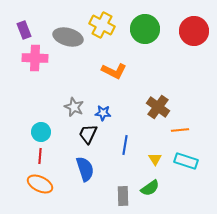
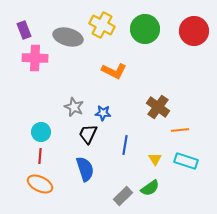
gray rectangle: rotated 48 degrees clockwise
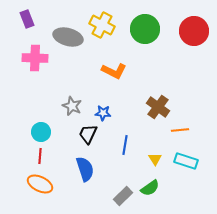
purple rectangle: moved 3 px right, 11 px up
gray star: moved 2 px left, 1 px up
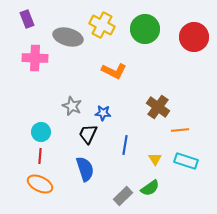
red circle: moved 6 px down
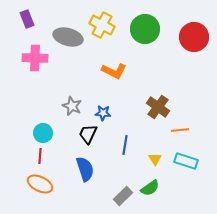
cyan circle: moved 2 px right, 1 px down
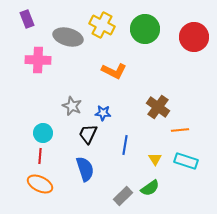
pink cross: moved 3 px right, 2 px down
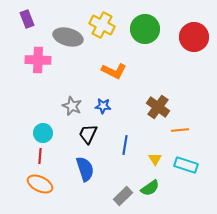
blue star: moved 7 px up
cyan rectangle: moved 4 px down
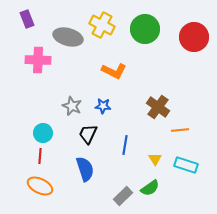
orange ellipse: moved 2 px down
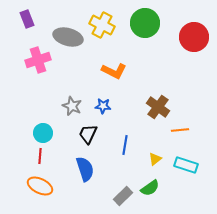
green circle: moved 6 px up
pink cross: rotated 20 degrees counterclockwise
yellow triangle: rotated 24 degrees clockwise
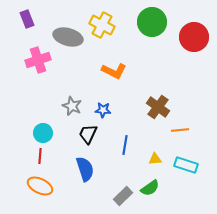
green circle: moved 7 px right, 1 px up
blue star: moved 4 px down
yellow triangle: rotated 32 degrees clockwise
